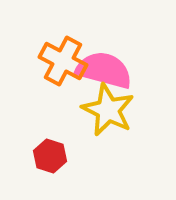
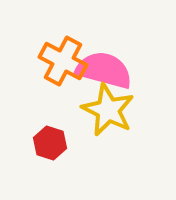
red hexagon: moved 13 px up
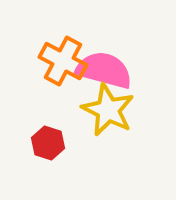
red hexagon: moved 2 px left
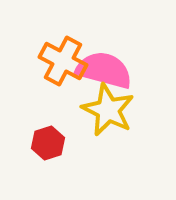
red hexagon: rotated 24 degrees clockwise
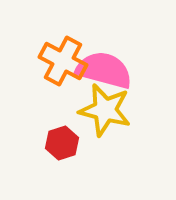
yellow star: moved 3 px left; rotated 12 degrees counterclockwise
red hexagon: moved 14 px right
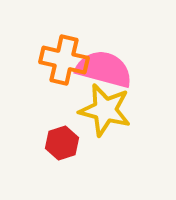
orange cross: moved 1 px right, 1 px up; rotated 15 degrees counterclockwise
pink semicircle: moved 1 px up
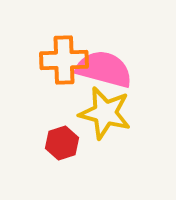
orange cross: rotated 15 degrees counterclockwise
yellow star: moved 3 px down
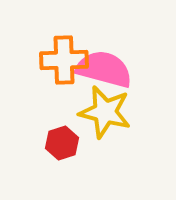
yellow star: moved 1 px up
